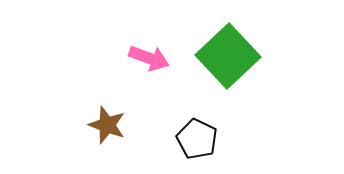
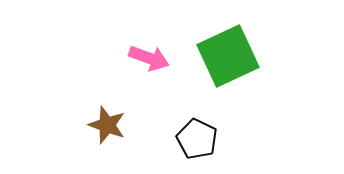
green square: rotated 18 degrees clockwise
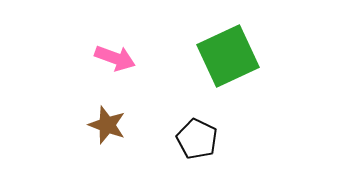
pink arrow: moved 34 px left
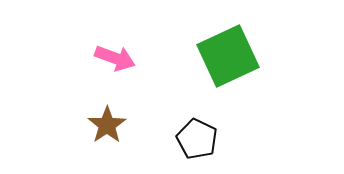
brown star: rotated 18 degrees clockwise
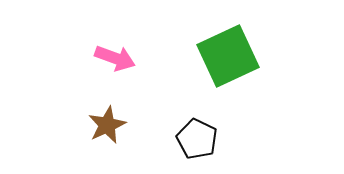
brown star: rotated 9 degrees clockwise
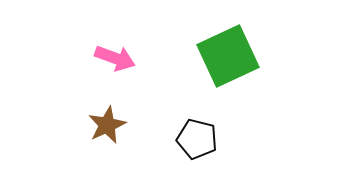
black pentagon: rotated 12 degrees counterclockwise
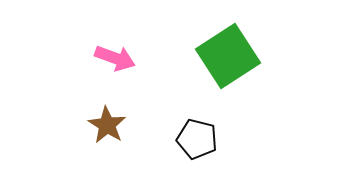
green square: rotated 8 degrees counterclockwise
brown star: rotated 15 degrees counterclockwise
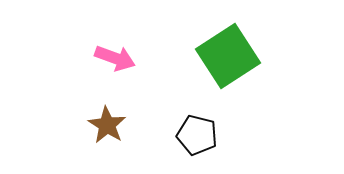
black pentagon: moved 4 px up
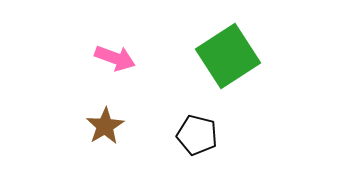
brown star: moved 2 px left, 1 px down; rotated 9 degrees clockwise
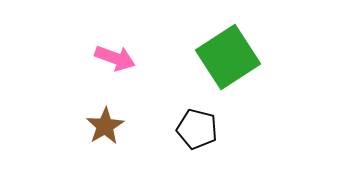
green square: moved 1 px down
black pentagon: moved 6 px up
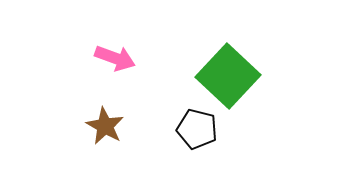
green square: moved 19 px down; rotated 14 degrees counterclockwise
brown star: rotated 12 degrees counterclockwise
